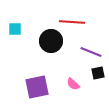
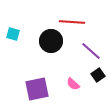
cyan square: moved 2 px left, 5 px down; rotated 16 degrees clockwise
purple line: moved 1 px up; rotated 20 degrees clockwise
black square: moved 2 px down; rotated 24 degrees counterclockwise
purple square: moved 2 px down
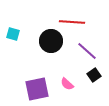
purple line: moved 4 px left
black square: moved 4 px left
pink semicircle: moved 6 px left
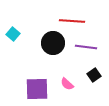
red line: moved 1 px up
cyan square: rotated 24 degrees clockwise
black circle: moved 2 px right, 2 px down
purple line: moved 1 px left, 4 px up; rotated 35 degrees counterclockwise
purple square: rotated 10 degrees clockwise
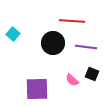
black square: moved 2 px left, 1 px up; rotated 32 degrees counterclockwise
pink semicircle: moved 5 px right, 4 px up
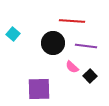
purple line: moved 1 px up
black square: moved 2 px left, 2 px down; rotated 24 degrees clockwise
pink semicircle: moved 13 px up
purple square: moved 2 px right
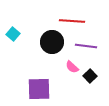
black circle: moved 1 px left, 1 px up
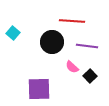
cyan square: moved 1 px up
purple line: moved 1 px right
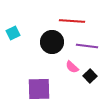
cyan square: rotated 24 degrees clockwise
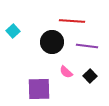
cyan square: moved 2 px up; rotated 16 degrees counterclockwise
pink semicircle: moved 6 px left, 5 px down
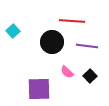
pink semicircle: moved 1 px right
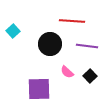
black circle: moved 2 px left, 2 px down
